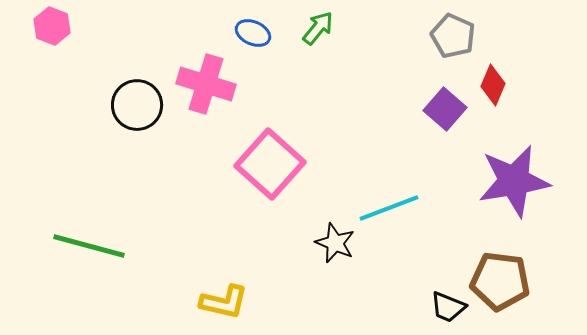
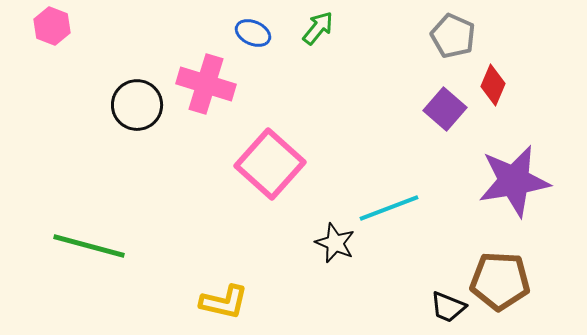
brown pentagon: rotated 4 degrees counterclockwise
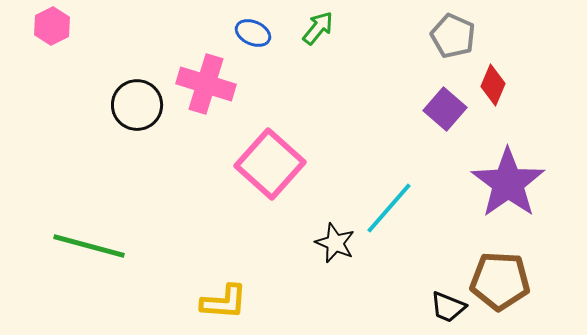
pink hexagon: rotated 12 degrees clockwise
purple star: moved 6 px left, 2 px down; rotated 26 degrees counterclockwise
cyan line: rotated 28 degrees counterclockwise
yellow L-shape: rotated 9 degrees counterclockwise
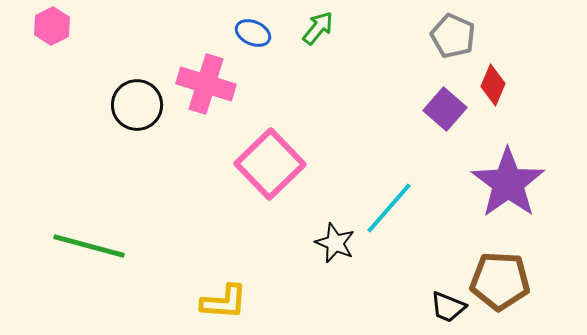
pink square: rotated 4 degrees clockwise
